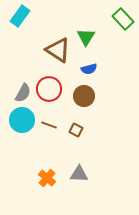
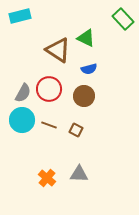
cyan rectangle: rotated 40 degrees clockwise
green triangle: moved 1 px down; rotated 36 degrees counterclockwise
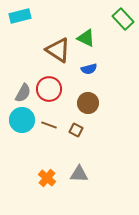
brown circle: moved 4 px right, 7 px down
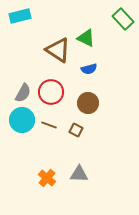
red circle: moved 2 px right, 3 px down
